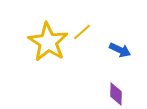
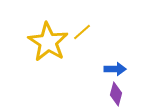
blue arrow: moved 5 px left, 19 px down; rotated 25 degrees counterclockwise
purple diamond: rotated 15 degrees clockwise
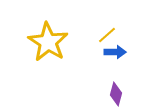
yellow line: moved 25 px right, 3 px down
blue arrow: moved 17 px up
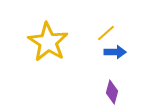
yellow line: moved 1 px left, 2 px up
purple diamond: moved 4 px left, 2 px up
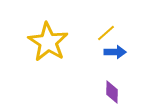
purple diamond: rotated 15 degrees counterclockwise
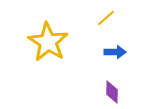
yellow line: moved 15 px up
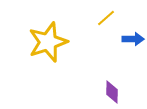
yellow star: rotated 21 degrees clockwise
blue arrow: moved 18 px right, 13 px up
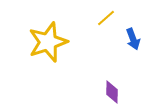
blue arrow: rotated 70 degrees clockwise
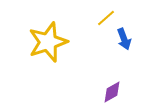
blue arrow: moved 9 px left
purple diamond: rotated 60 degrees clockwise
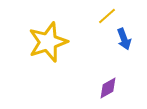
yellow line: moved 1 px right, 2 px up
purple diamond: moved 4 px left, 4 px up
